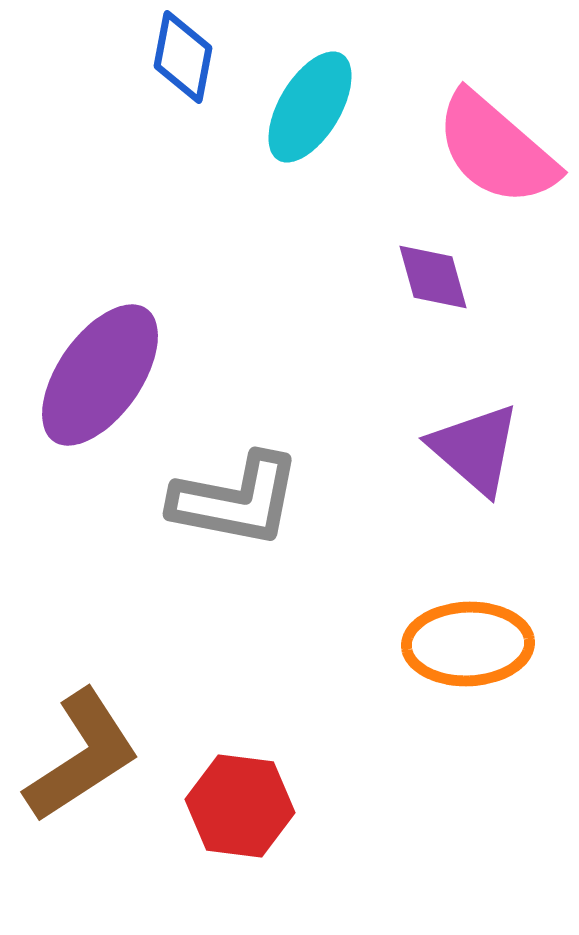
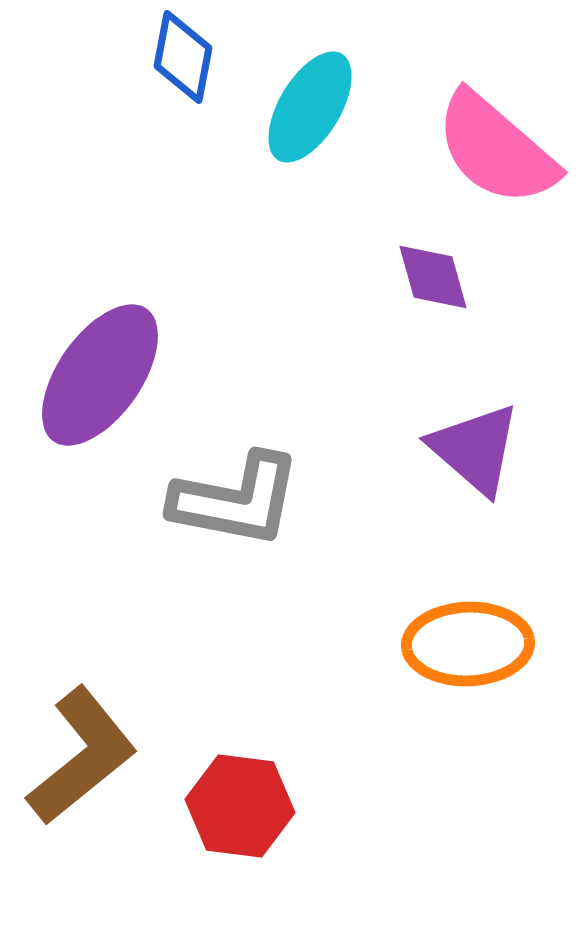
brown L-shape: rotated 6 degrees counterclockwise
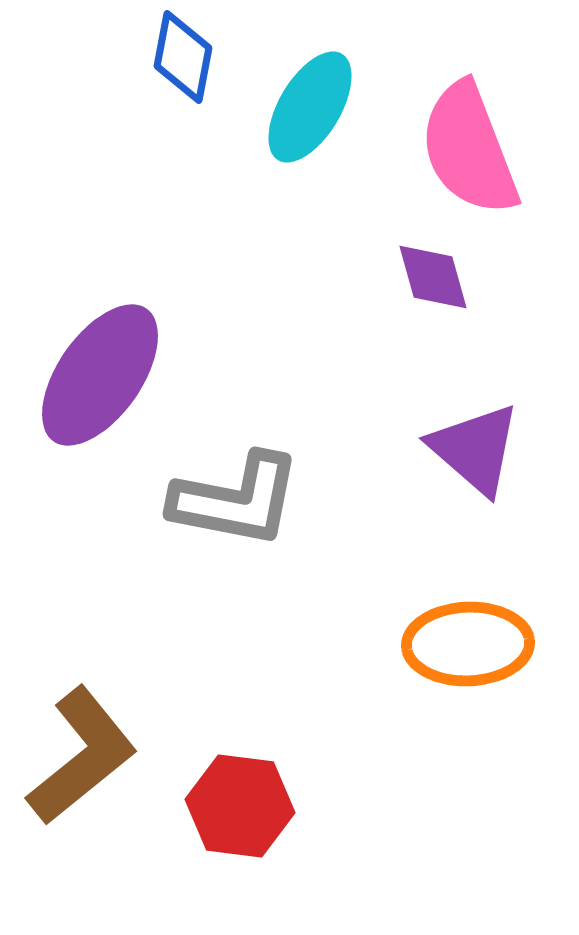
pink semicircle: moved 27 px left; rotated 28 degrees clockwise
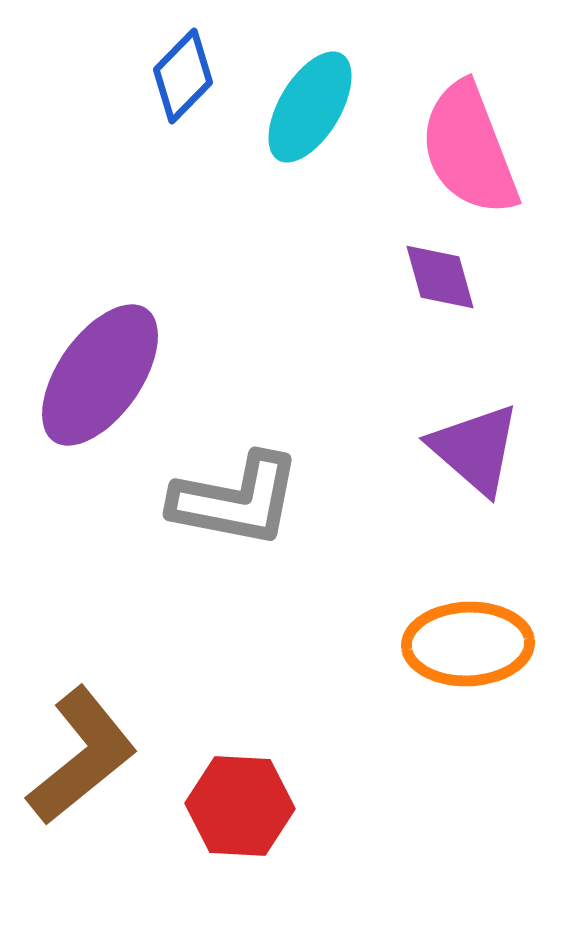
blue diamond: moved 19 px down; rotated 34 degrees clockwise
purple diamond: moved 7 px right
red hexagon: rotated 4 degrees counterclockwise
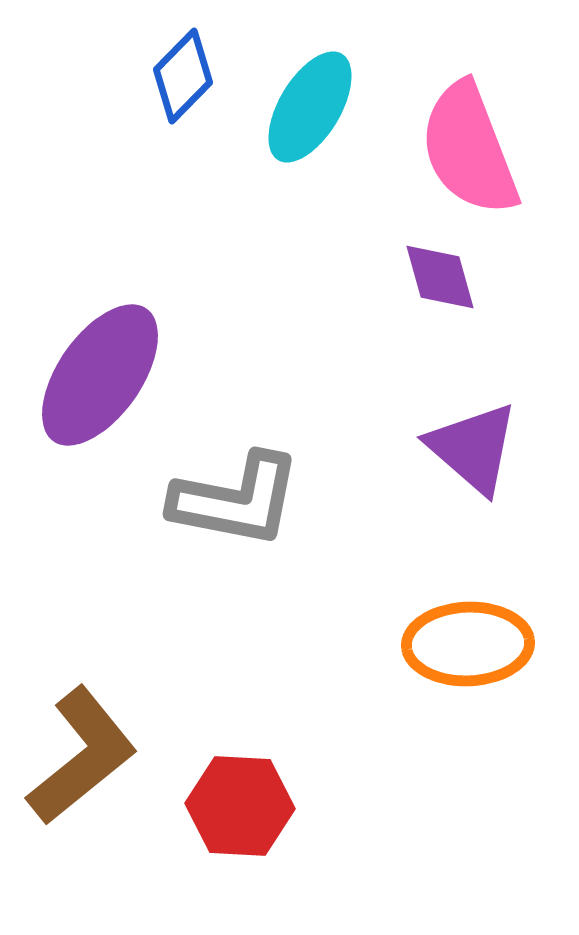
purple triangle: moved 2 px left, 1 px up
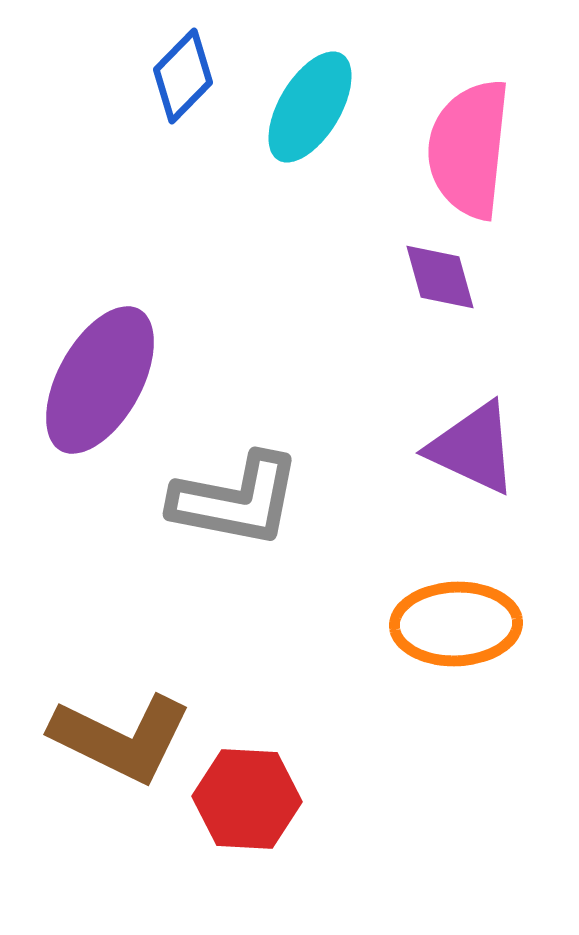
pink semicircle: rotated 27 degrees clockwise
purple ellipse: moved 5 px down; rotated 6 degrees counterclockwise
purple triangle: rotated 16 degrees counterclockwise
orange ellipse: moved 12 px left, 20 px up
brown L-shape: moved 39 px right, 18 px up; rotated 65 degrees clockwise
red hexagon: moved 7 px right, 7 px up
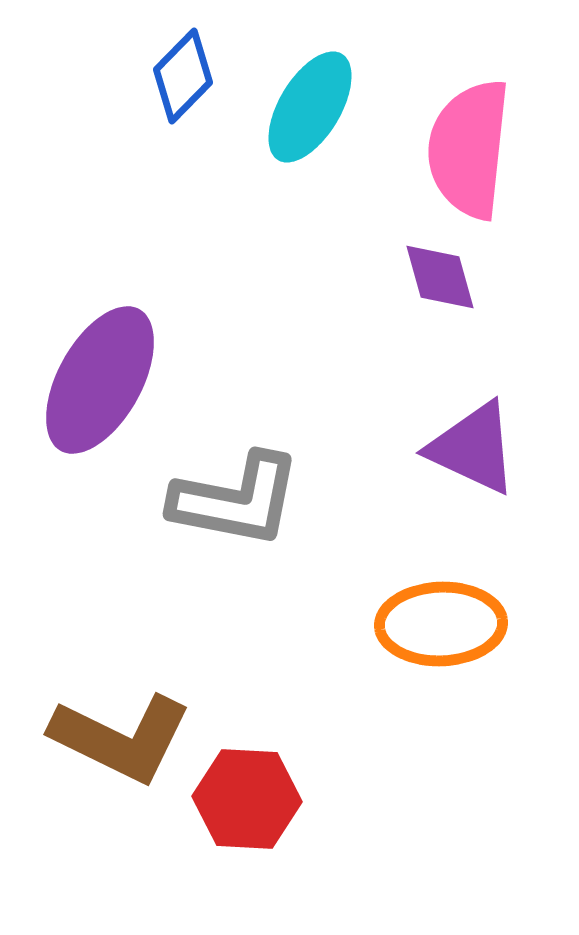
orange ellipse: moved 15 px left
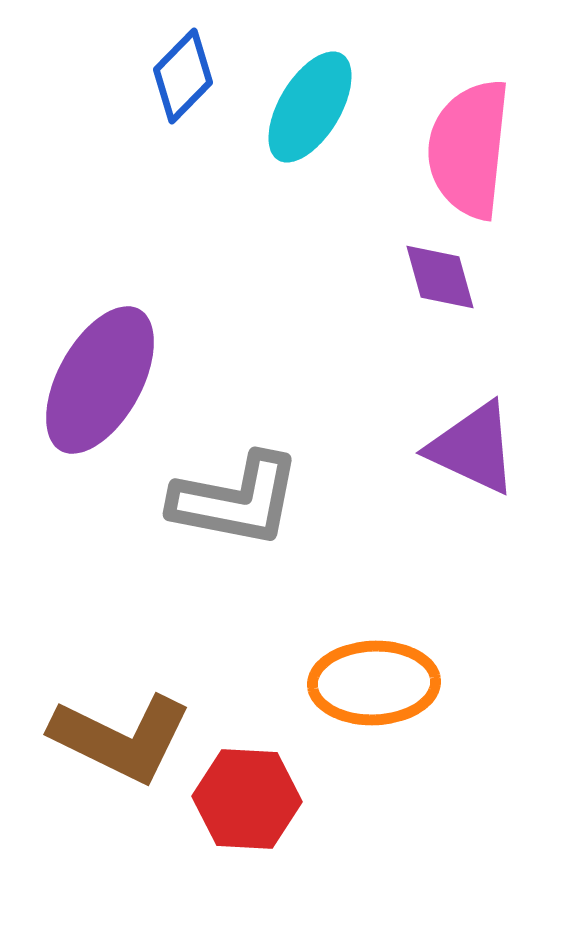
orange ellipse: moved 67 px left, 59 px down
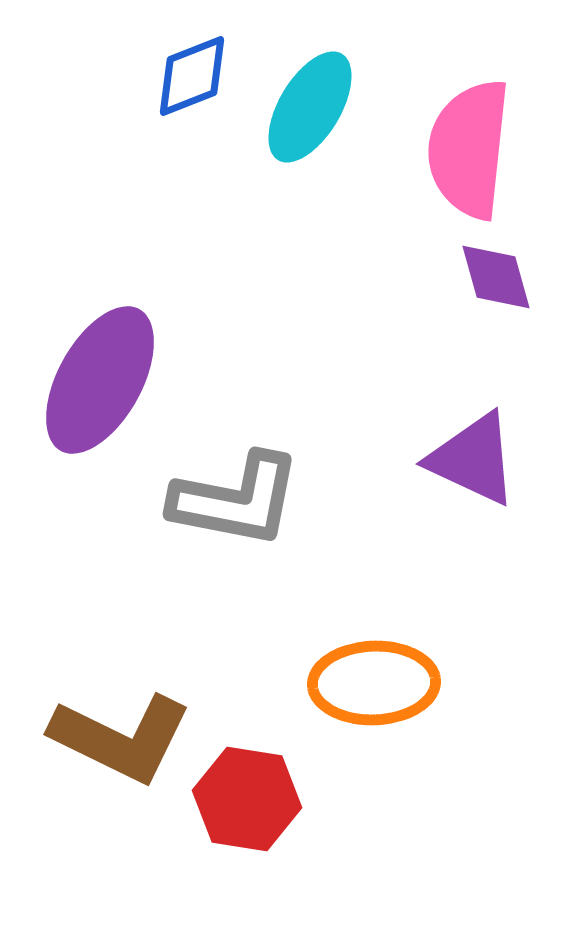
blue diamond: moved 9 px right; rotated 24 degrees clockwise
purple diamond: moved 56 px right
purple triangle: moved 11 px down
red hexagon: rotated 6 degrees clockwise
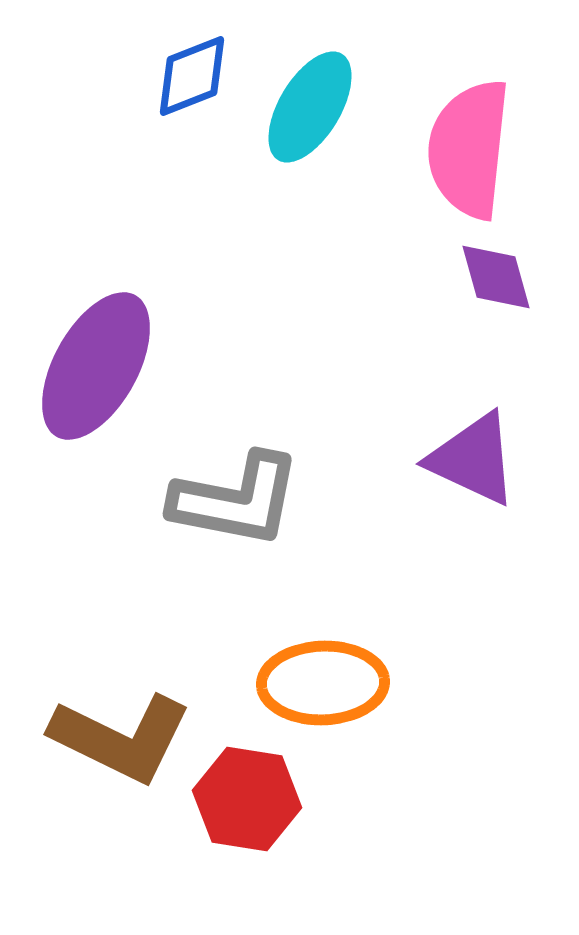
purple ellipse: moved 4 px left, 14 px up
orange ellipse: moved 51 px left
